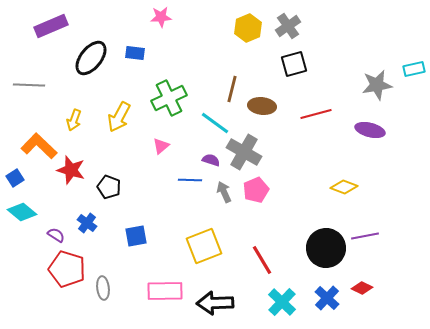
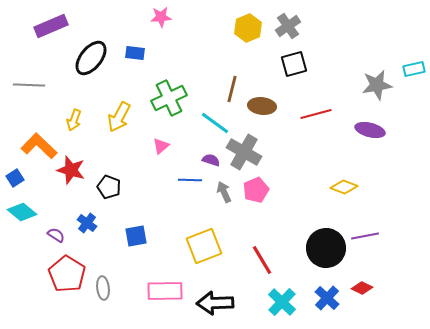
red pentagon at (67, 269): moved 5 px down; rotated 15 degrees clockwise
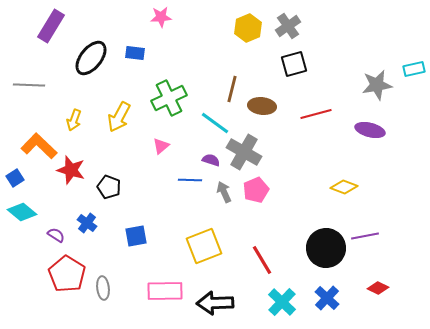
purple rectangle at (51, 26): rotated 36 degrees counterclockwise
red diamond at (362, 288): moved 16 px right
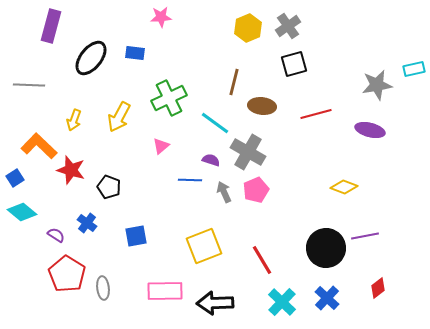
purple rectangle at (51, 26): rotated 16 degrees counterclockwise
brown line at (232, 89): moved 2 px right, 7 px up
gray cross at (244, 152): moved 4 px right
red diamond at (378, 288): rotated 65 degrees counterclockwise
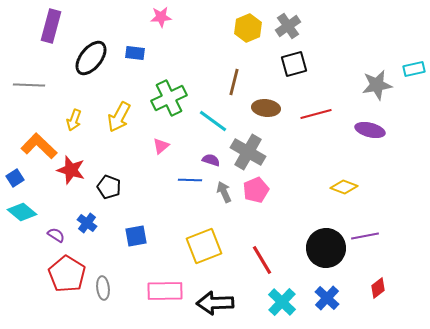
brown ellipse at (262, 106): moved 4 px right, 2 px down
cyan line at (215, 123): moved 2 px left, 2 px up
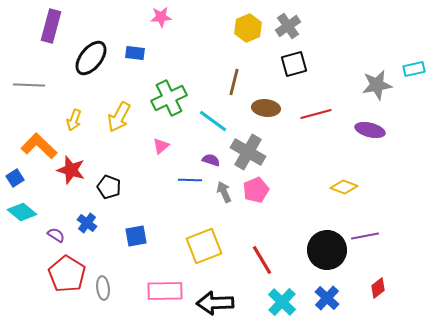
black circle at (326, 248): moved 1 px right, 2 px down
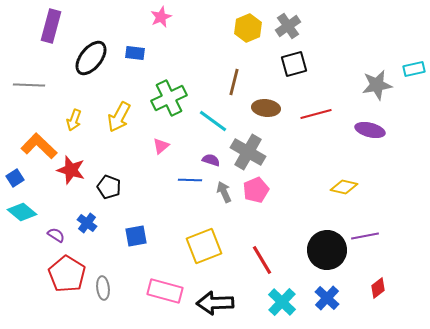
pink star at (161, 17): rotated 20 degrees counterclockwise
yellow diamond at (344, 187): rotated 8 degrees counterclockwise
pink rectangle at (165, 291): rotated 16 degrees clockwise
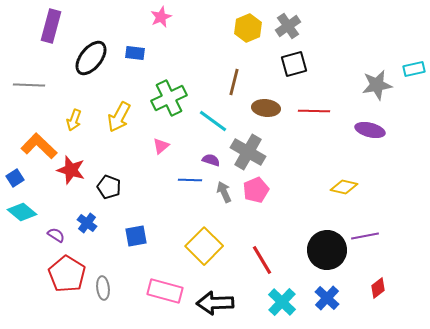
red line at (316, 114): moved 2 px left, 3 px up; rotated 16 degrees clockwise
yellow square at (204, 246): rotated 24 degrees counterclockwise
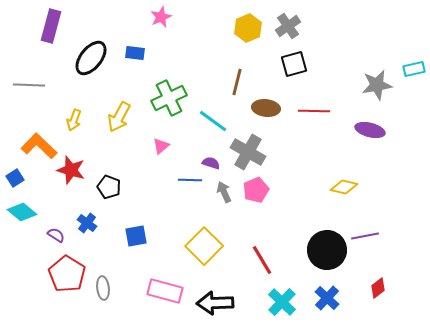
brown line at (234, 82): moved 3 px right
purple semicircle at (211, 160): moved 3 px down
